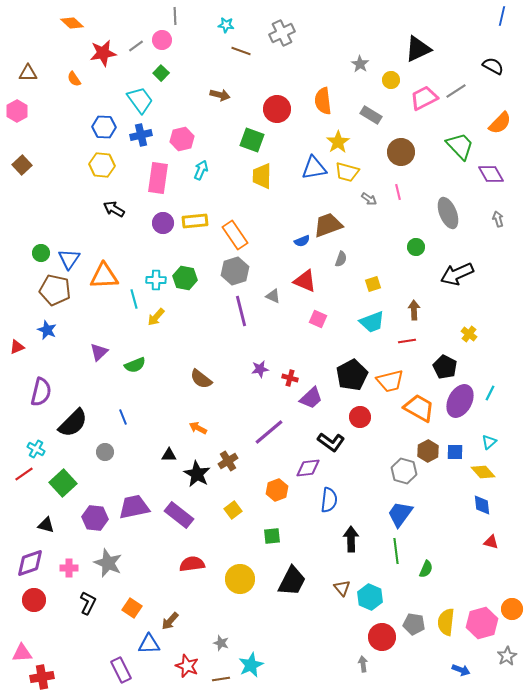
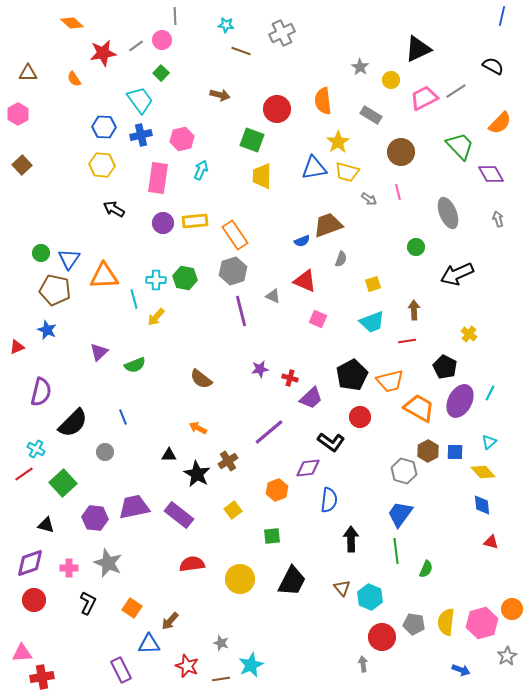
gray star at (360, 64): moved 3 px down
pink hexagon at (17, 111): moved 1 px right, 3 px down
gray hexagon at (235, 271): moved 2 px left
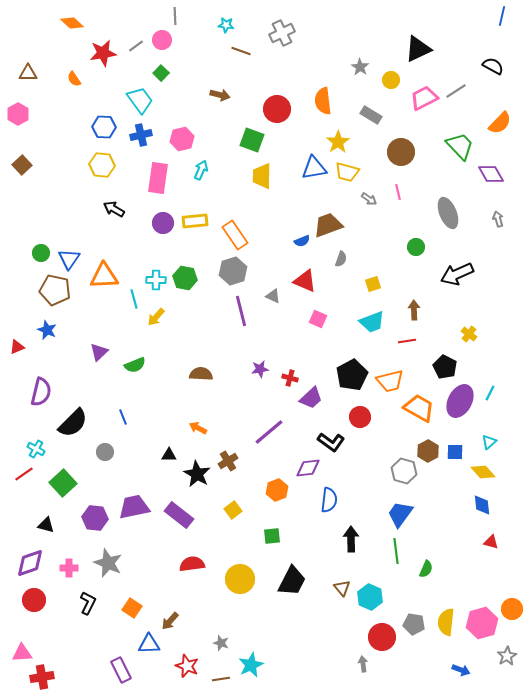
brown semicircle at (201, 379): moved 5 px up; rotated 145 degrees clockwise
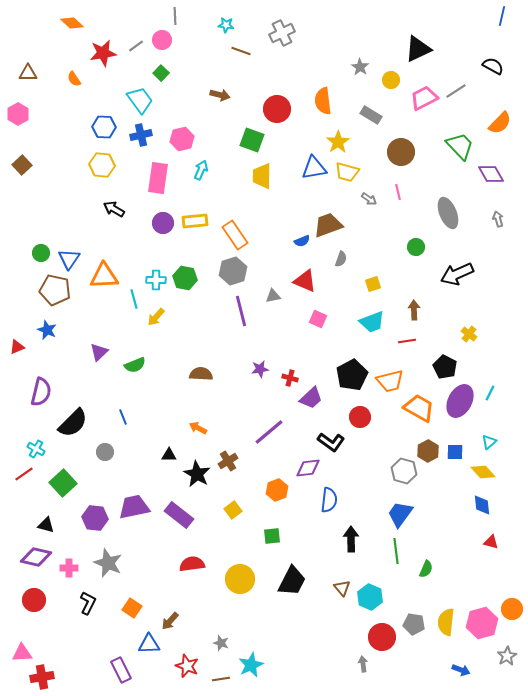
gray triangle at (273, 296): rotated 35 degrees counterclockwise
purple diamond at (30, 563): moved 6 px right, 6 px up; rotated 32 degrees clockwise
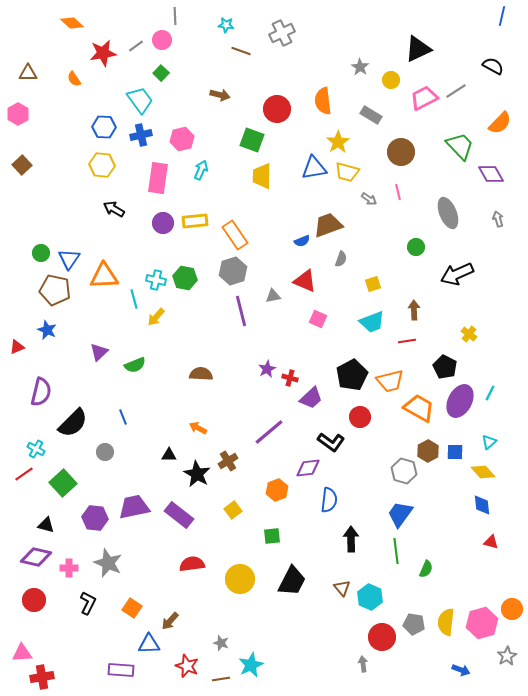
cyan cross at (156, 280): rotated 12 degrees clockwise
purple star at (260, 369): moved 7 px right; rotated 18 degrees counterclockwise
purple rectangle at (121, 670): rotated 60 degrees counterclockwise
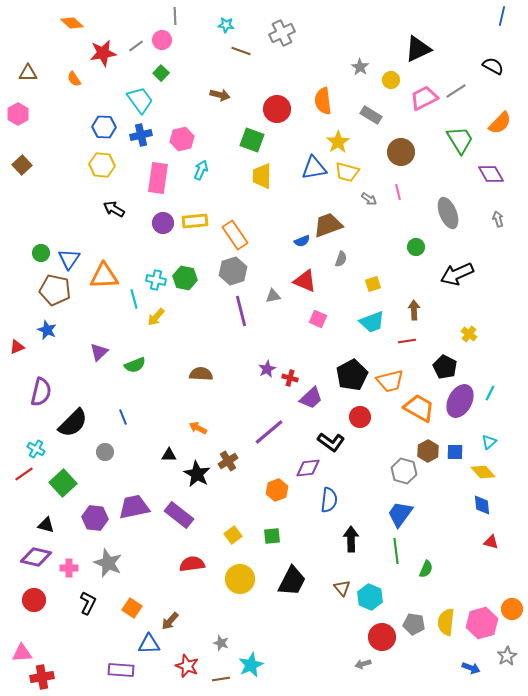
green trapezoid at (460, 146): moved 6 px up; rotated 12 degrees clockwise
yellow square at (233, 510): moved 25 px down
gray arrow at (363, 664): rotated 98 degrees counterclockwise
blue arrow at (461, 670): moved 10 px right, 2 px up
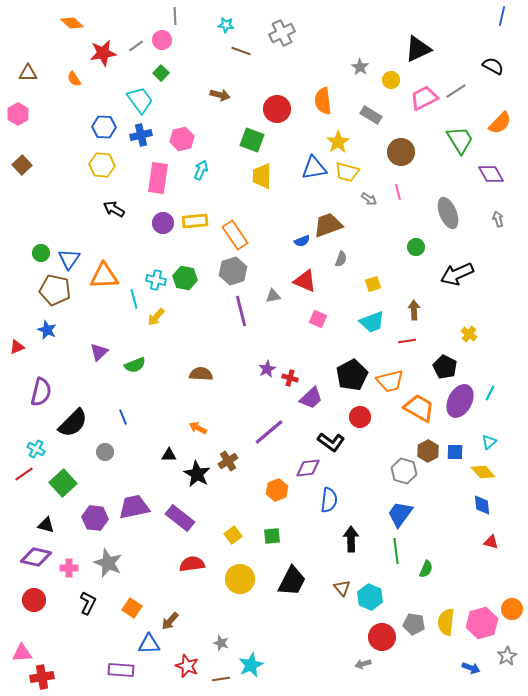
purple rectangle at (179, 515): moved 1 px right, 3 px down
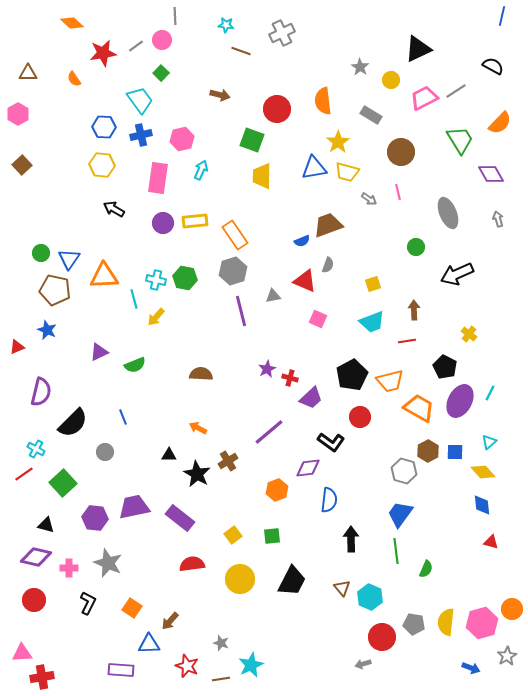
gray semicircle at (341, 259): moved 13 px left, 6 px down
purple triangle at (99, 352): rotated 18 degrees clockwise
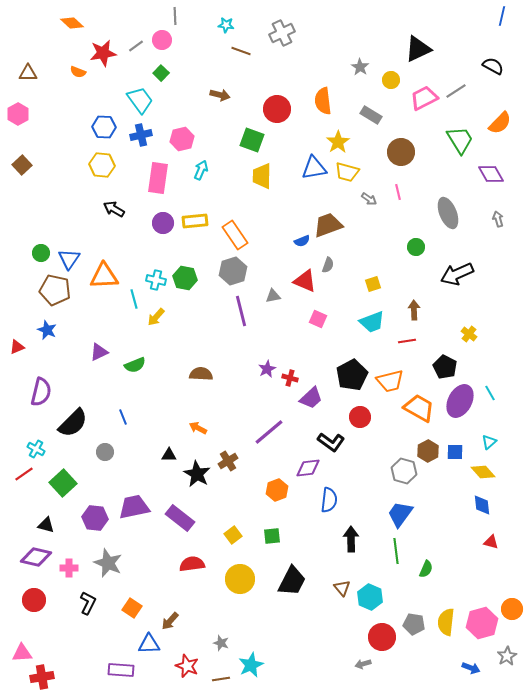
orange semicircle at (74, 79): moved 4 px right, 7 px up; rotated 35 degrees counterclockwise
cyan line at (490, 393): rotated 56 degrees counterclockwise
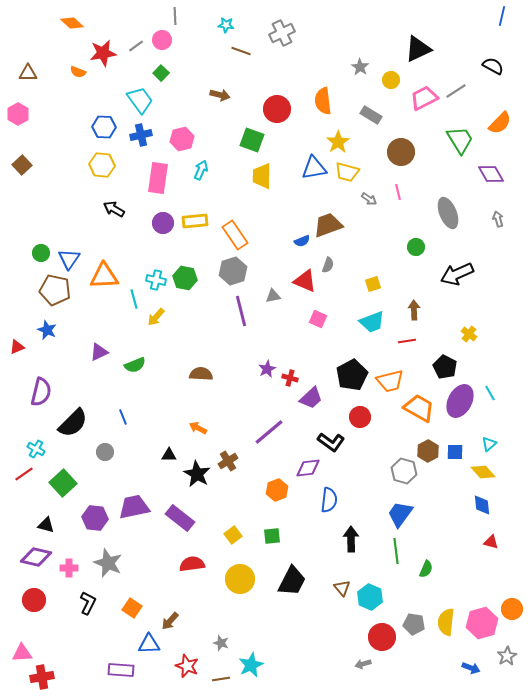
cyan triangle at (489, 442): moved 2 px down
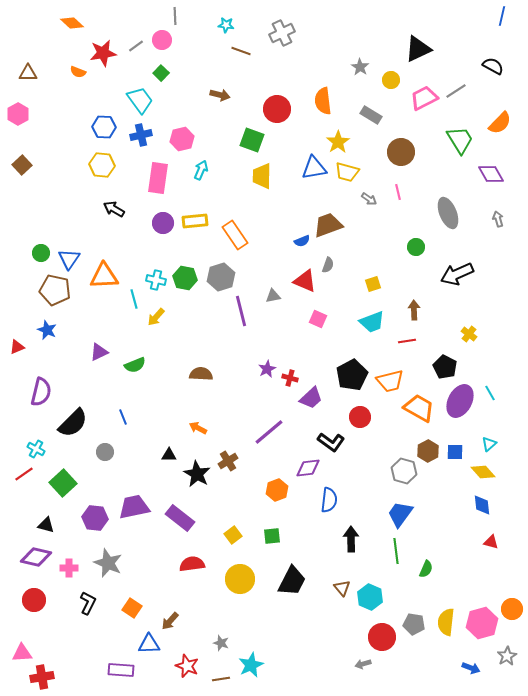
gray hexagon at (233, 271): moved 12 px left, 6 px down
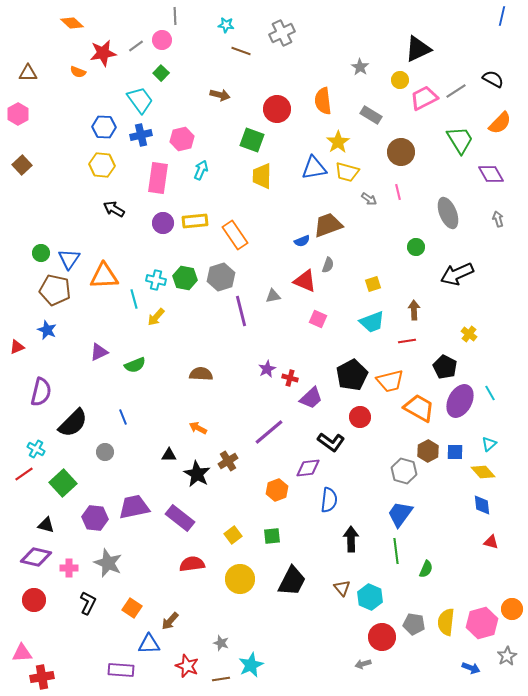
black semicircle at (493, 66): moved 13 px down
yellow circle at (391, 80): moved 9 px right
